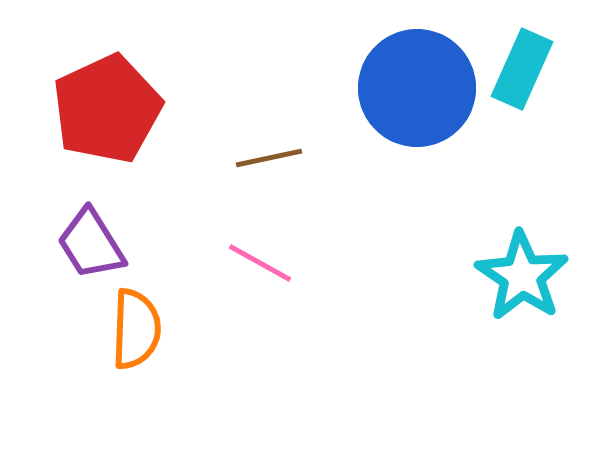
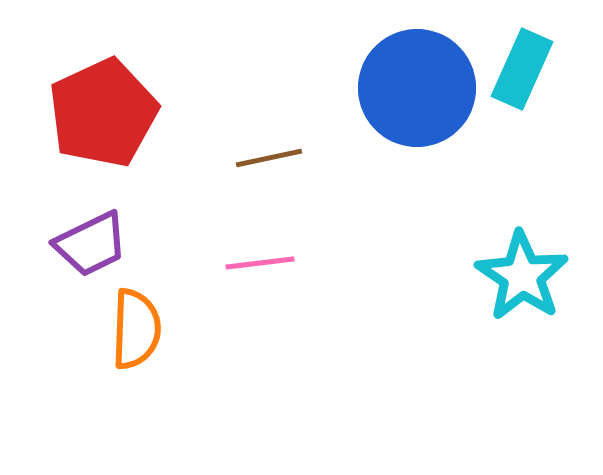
red pentagon: moved 4 px left, 4 px down
purple trapezoid: rotated 84 degrees counterclockwise
pink line: rotated 36 degrees counterclockwise
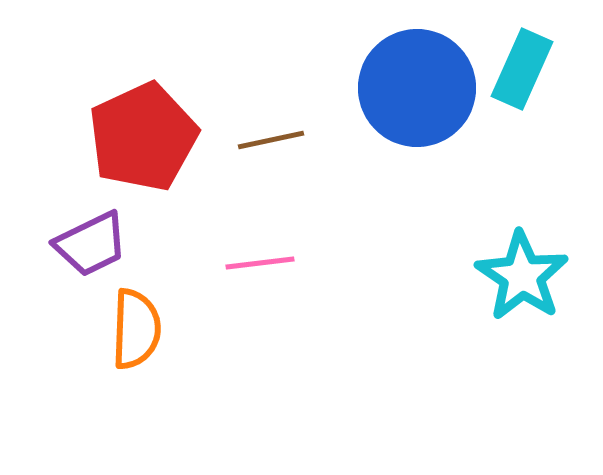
red pentagon: moved 40 px right, 24 px down
brown line: moved 2 px right, 18 px up
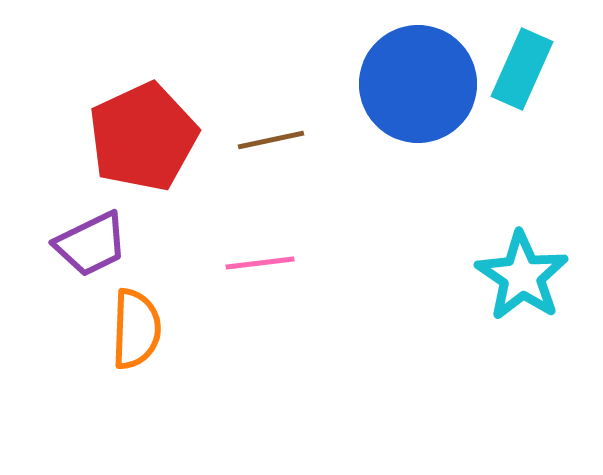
blue circle: moved 1 px right, 4 px up
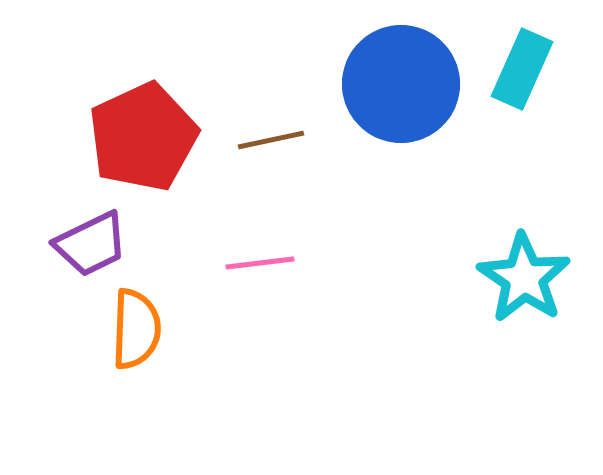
blue circle: moved 17 px left
cyan star: moved 2 px right, 2 px down
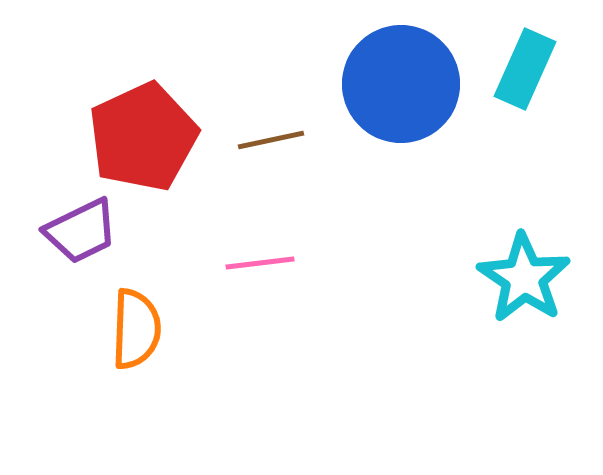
cyan rectangle: moved 3 px right
purple trapezoid: moved 10 px left, 13 px up
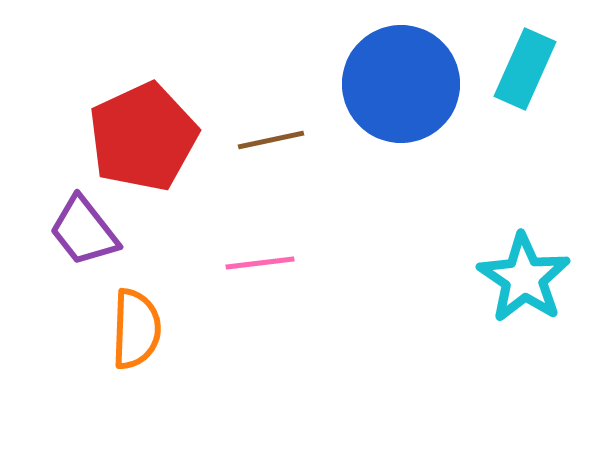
purple trapezoid: moved 3 px right; rotated 78 degrees clockwise
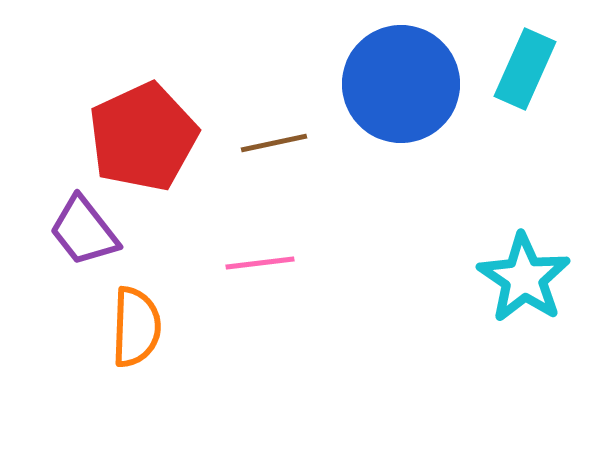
brown line: moved 3 px right, 3 px down
orange semicircle: moved 2 px up
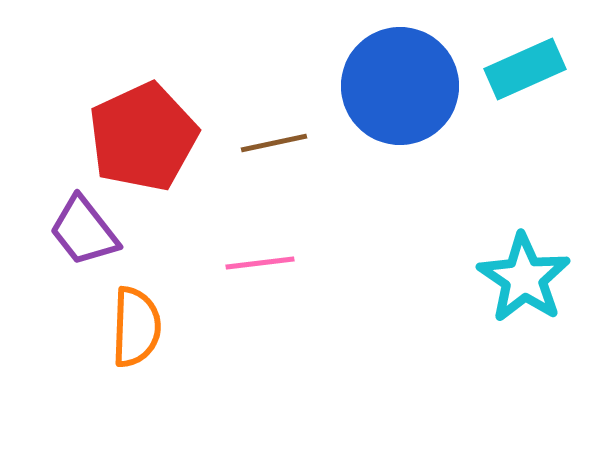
cyan rectangle: rotated 42 degrees clockwise
blue circle: moved 1 px left, 2 px down
